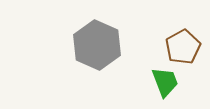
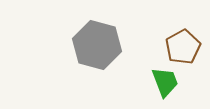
gray hexagon: rotated 9 degrees counterclockwise
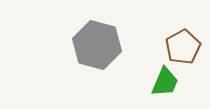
green trapezoid: rotated 44 degrees clockwise
